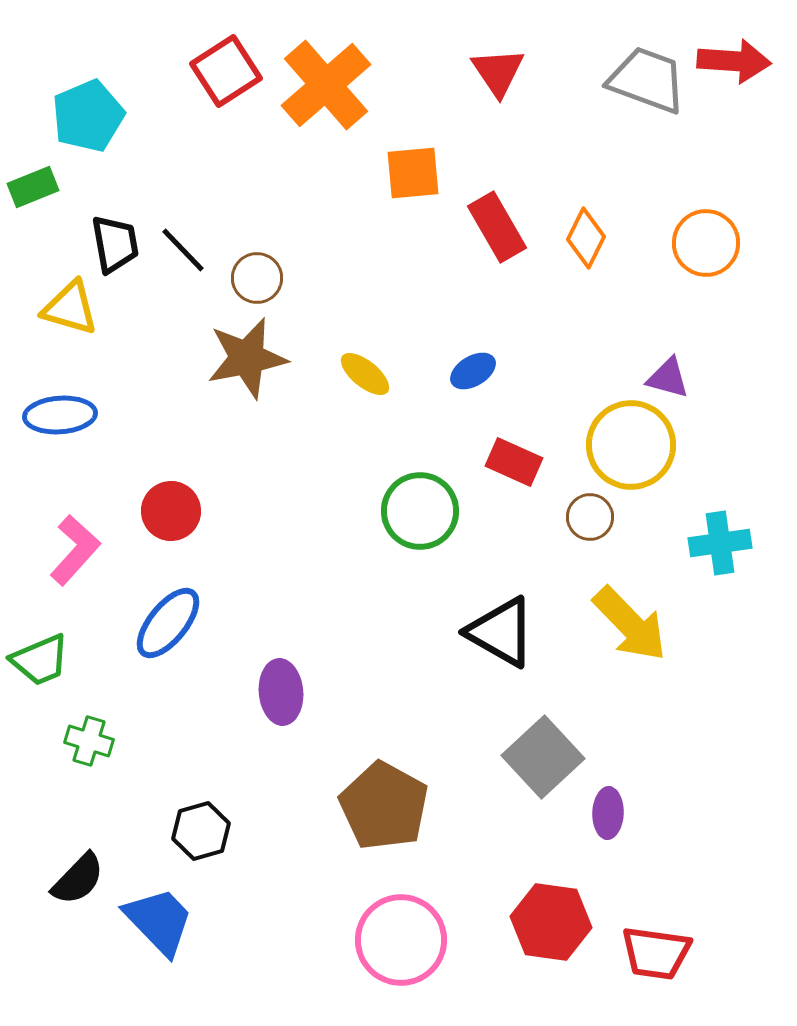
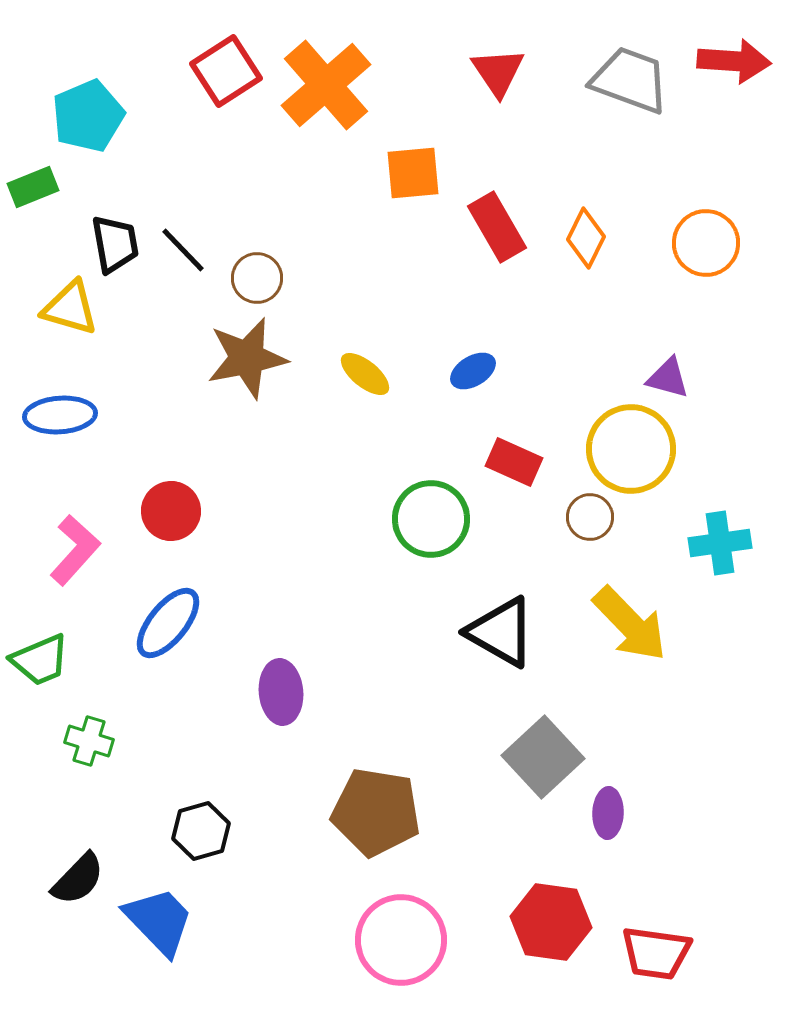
gray trapezoid at (647, 80): moved 17 px left
yellow circle at (631, 445): moved 4 px down
green circle at (420, 511): moved 11 px right, 8 px down
brown pentagon at (384, 806): moved 8 px left, 6 px down; rotated 20 degrees counterclockwise
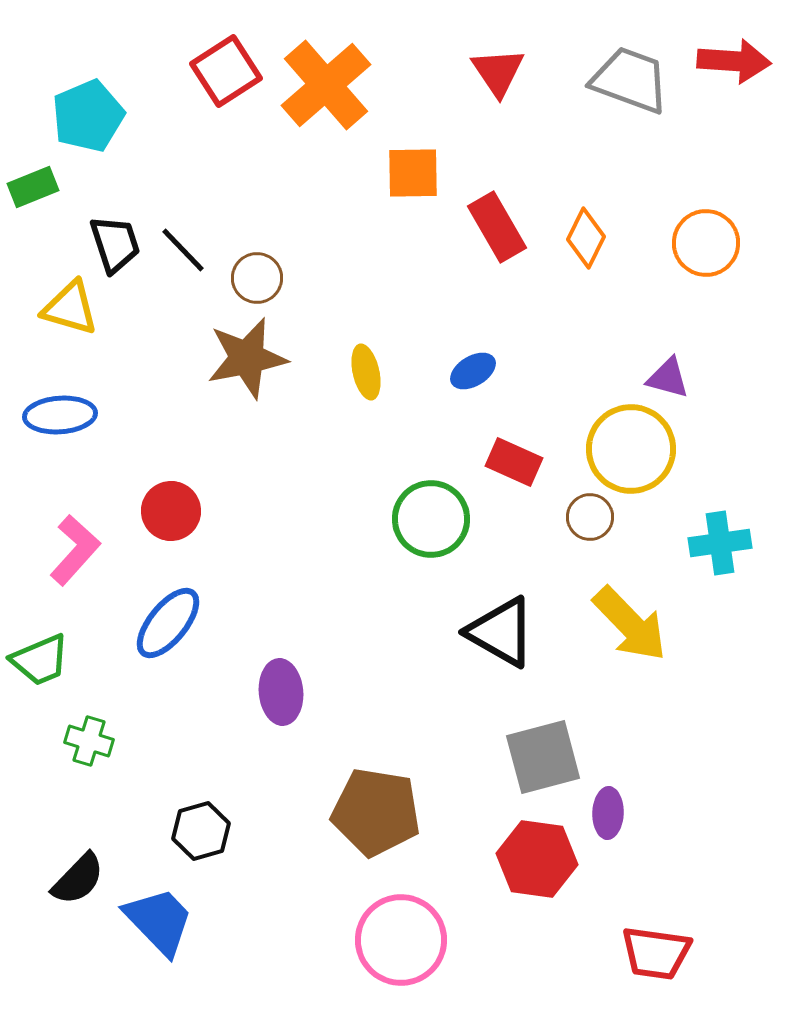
orange square at (413, 173): rotated 4 degrees clockwise
black trapezoid at (115, 244): rotated 8 degrees counterclockwise
yellow ellipse at (365, 374): moved 1 px right, 2 px up; rotated 38 degrees clockwise
gray square at (543, 757): rotated 28 degrees clockwise
red hexagon at (551, 922): moved 14 px left, 63 px up
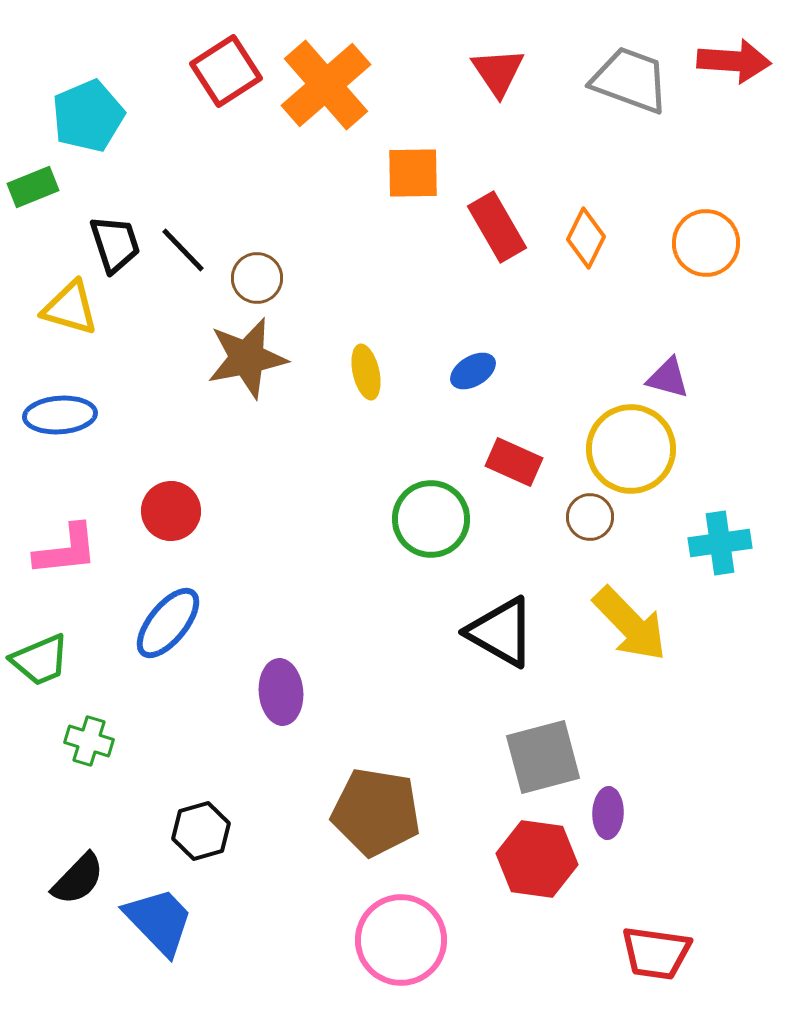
pink L-shape at (75, 550): moved 9 px left; rotated 42 degrees clockwise
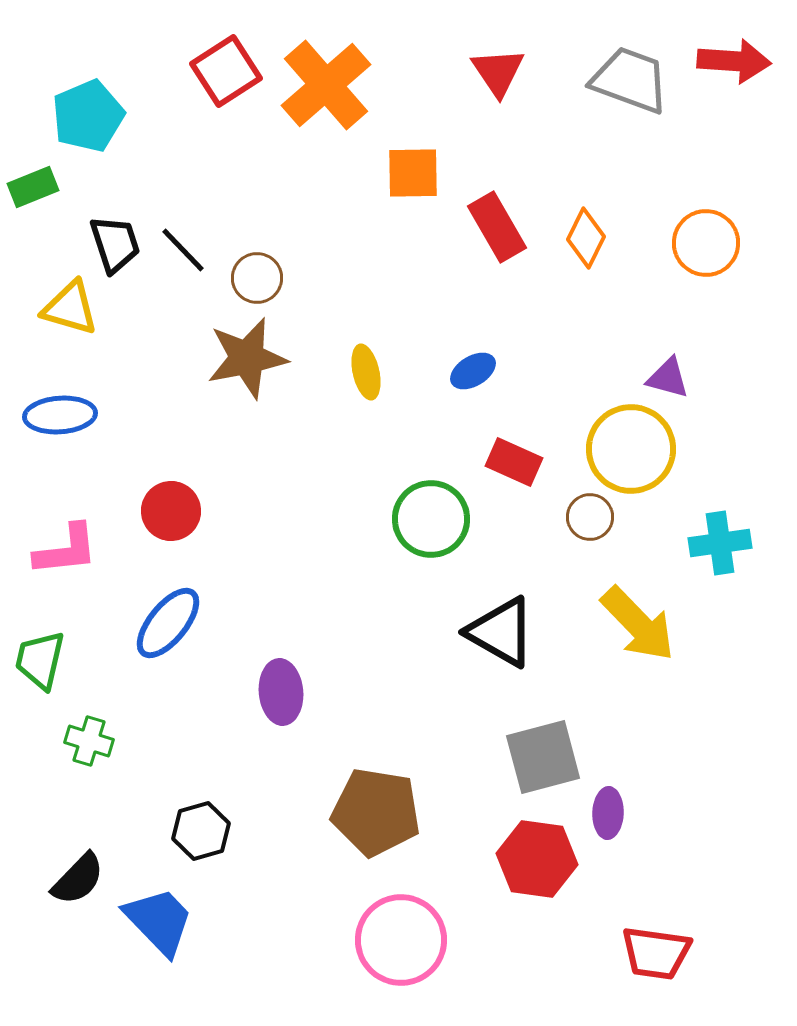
yellow arrow at (630, 624): moved 8 px right
green trapezoid at (40, 660): rotated 126 degrees clockwise
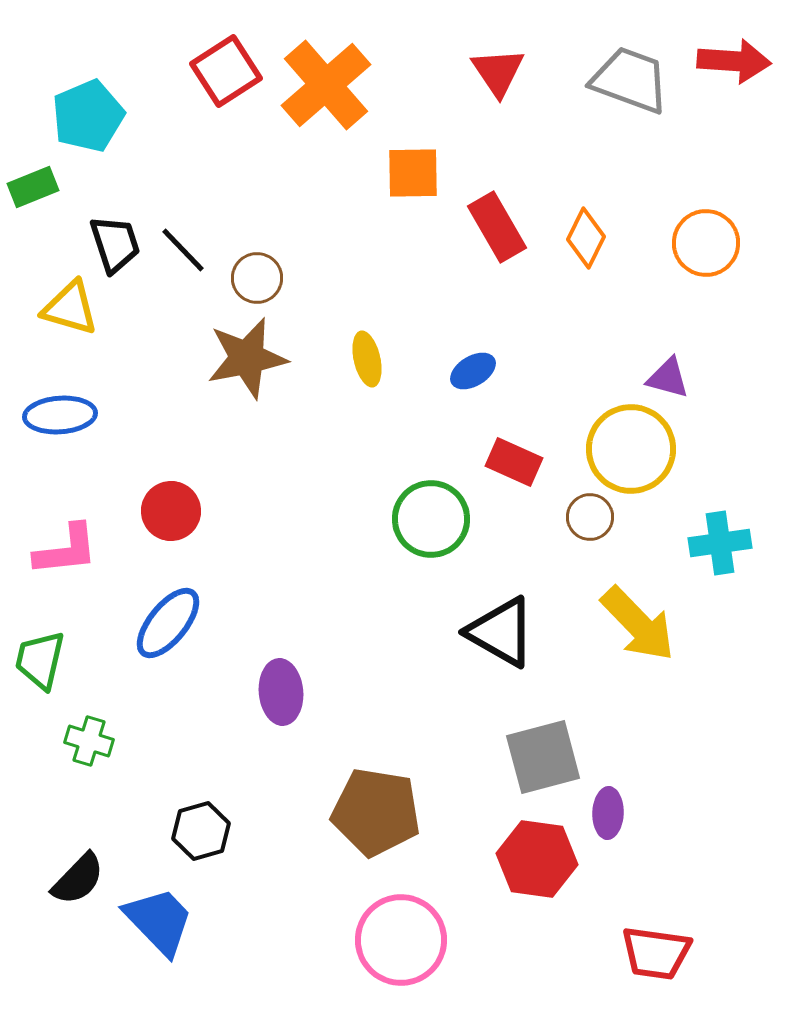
yellow ellipse at (366, 372): moved 1 px right, 13 px up
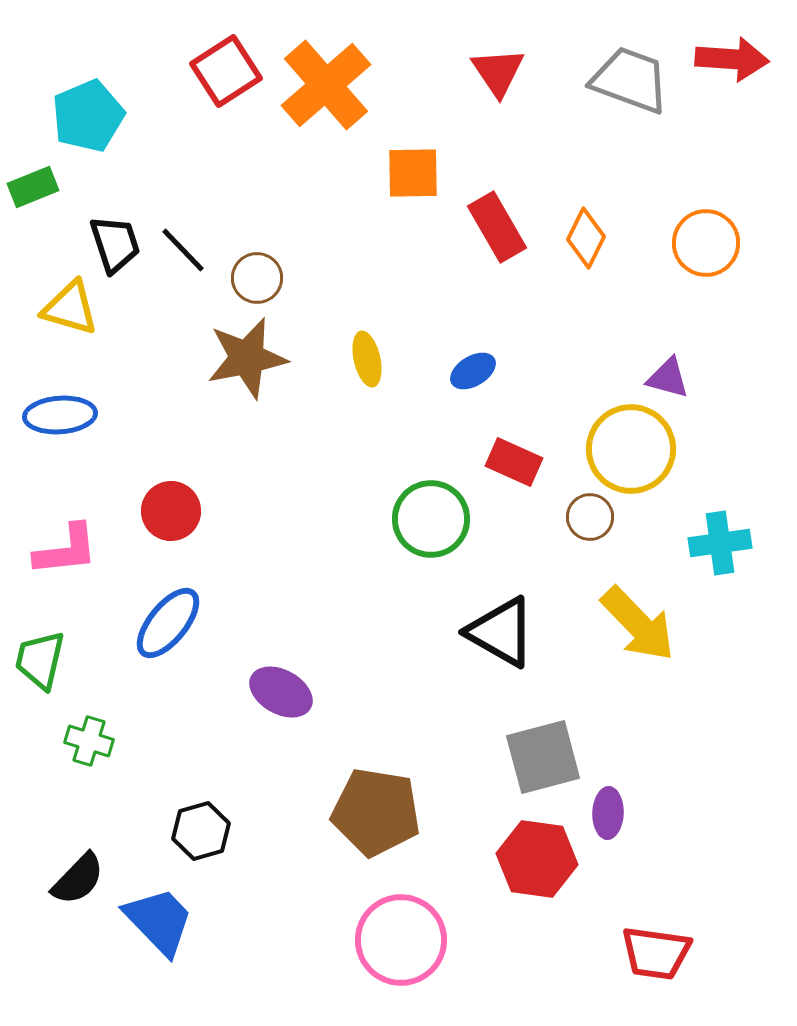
red arrow at (734, 61): moved 2 px left, 2 px up
purple ellipse at (281, 692): rotated 56 degrees counterclockwise
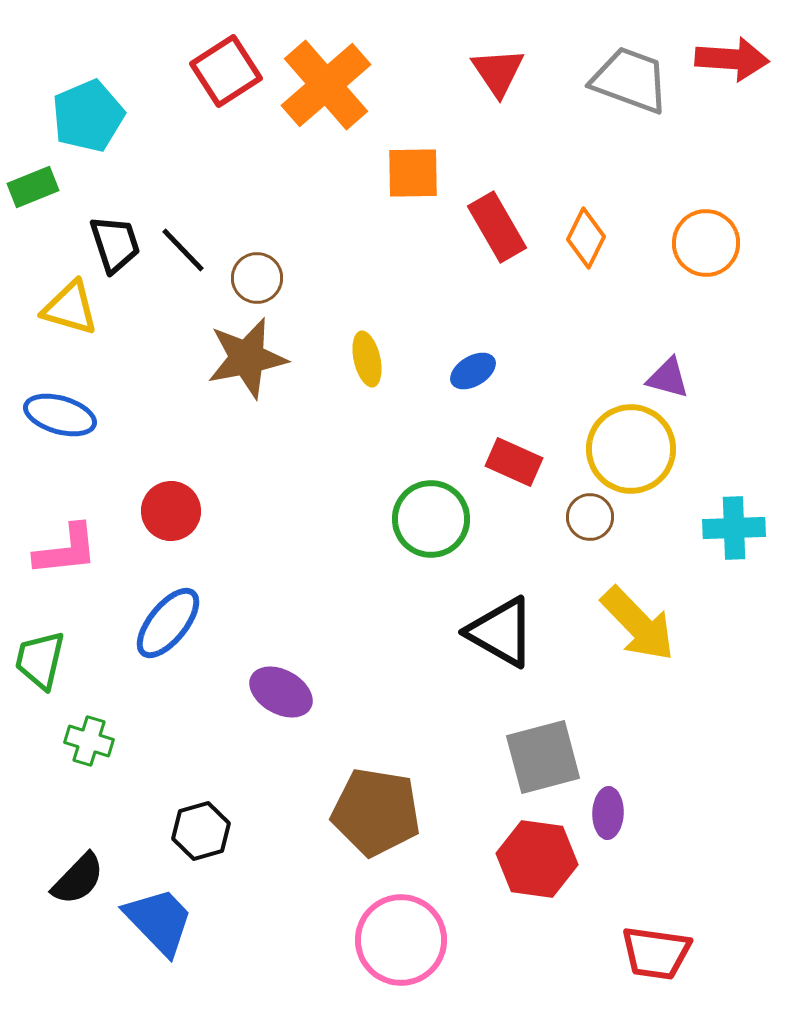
blue ellipse at (60, 415): rotated 20 degrees clockwise
cyan cross at (720, 543): moved 14 px right, 15 px up; rotated 6 degrees clockwise
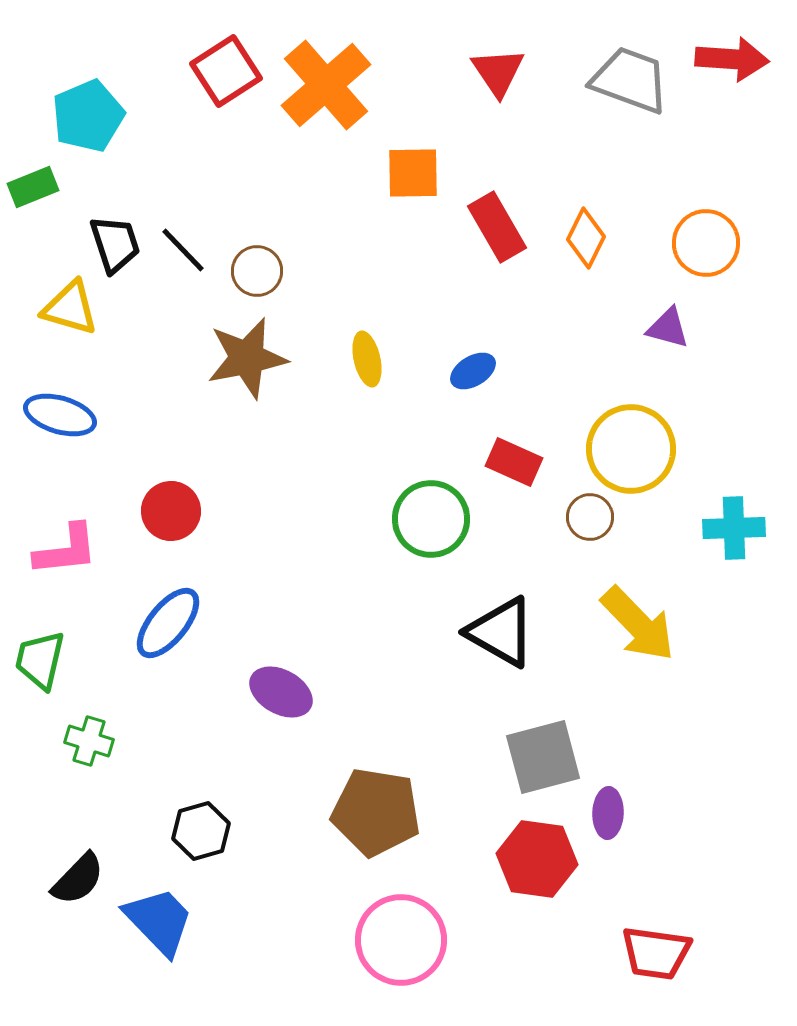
brown circle at (257, 278): moved 7 px up
purple triangle at (668, 378): moved 50 px up
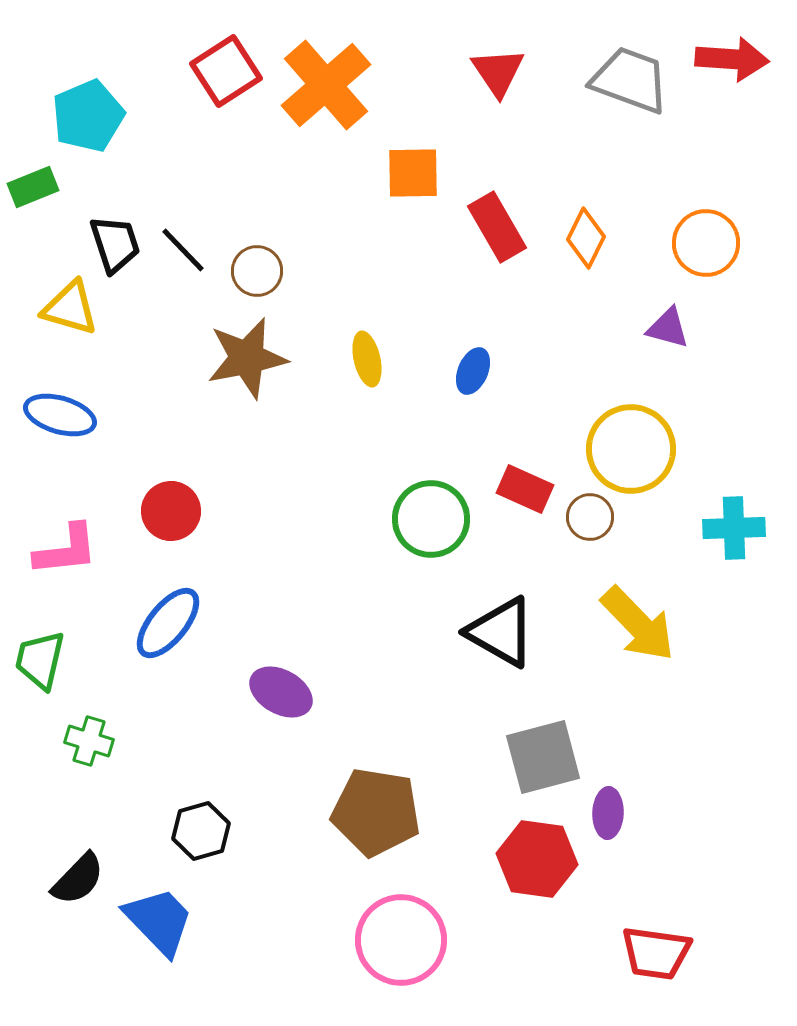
blue ellipse at (473, 371): rotated 36 degrees counterclockwise
red rectangle at (514, 462): moved 11 px right, 27 px down
